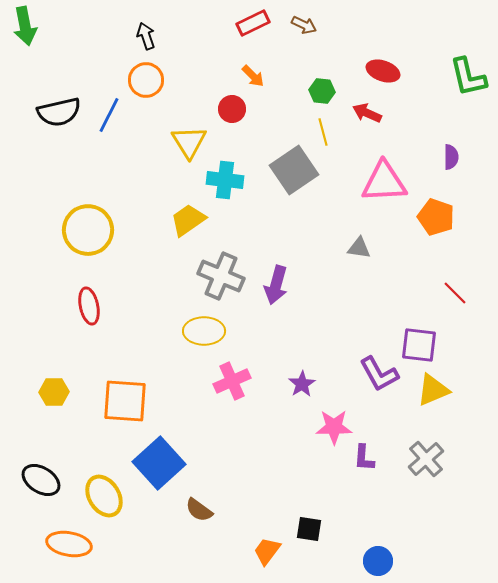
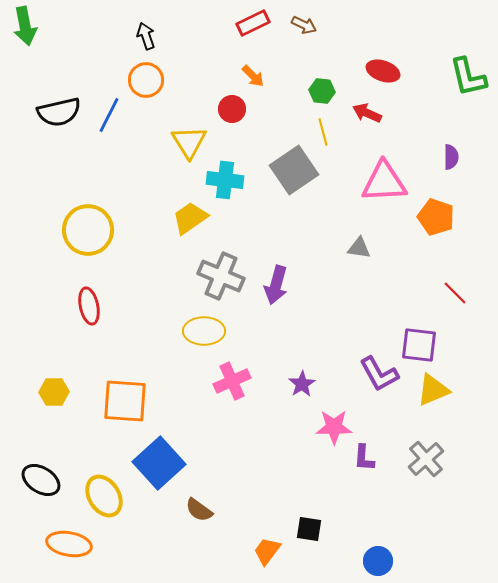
yellow trapezoid at (188, 220): moved 2 px right, 2 px up
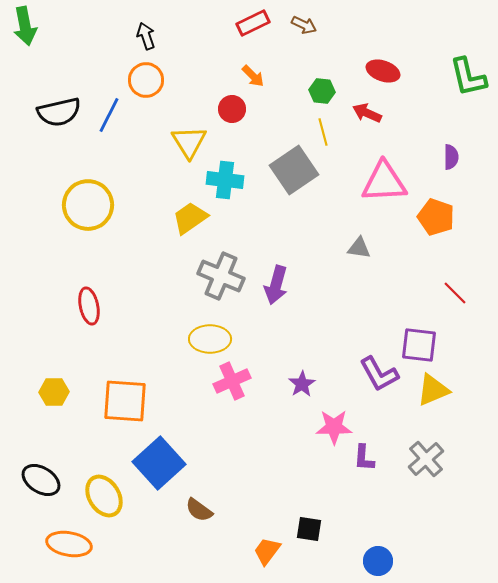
yellow circle at (88, 230): moved 25 px up
yellow ellipse at (204, 331): moved 6 px right, 8 px down
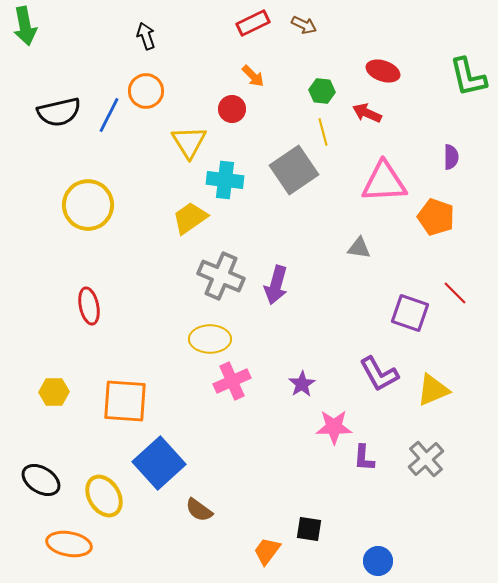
orange circle at (146, 80): moved 11 px down
purple square at (419, 345): moved 9 px left, 32 px up; rotated 12 degrees clockwise
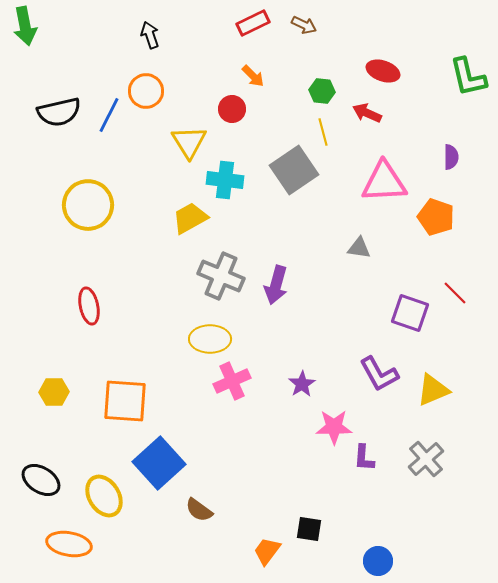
black arrow at (146, 36): moved 4 px right, 1 px up
yellow trapezoid at (190, 218): rotated 6 degrees clockwise
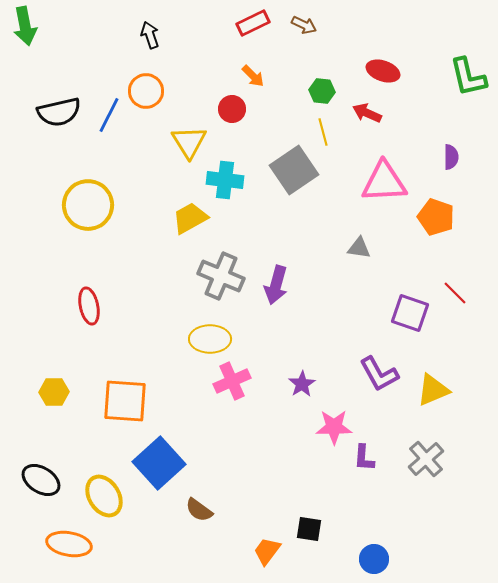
blue circle at (378, 561): moved 4 px left, 2 px up
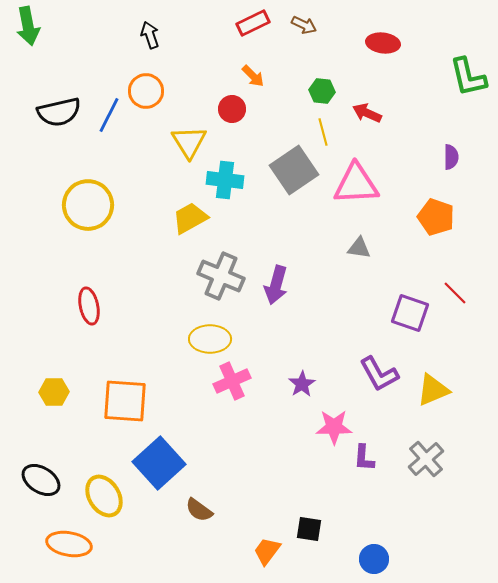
green arrow at (25, 26): moved 3 px right
red ellipse at (383, 71): moved 28 px up; rotated 12 degrees counterclockwise
pink triangle at (384, 182): moved 28 px left, 2 px down
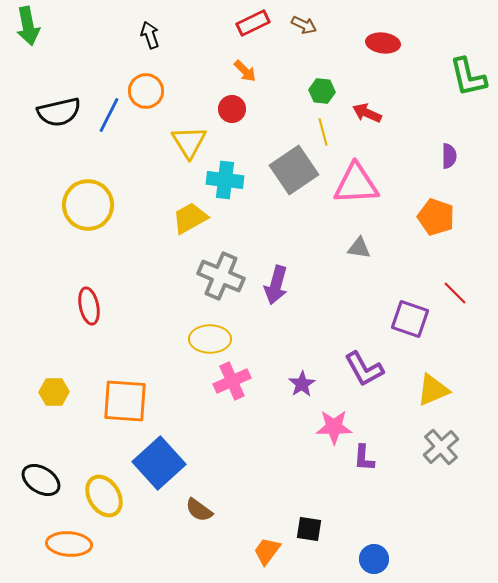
orange arrow at (253, 76): moved 8 px left, 5 px up
purple semicircle at (451, 157): moved 2 px left, 1 px up
purple square at (410, 313): moved 6 px down
purple L-shape at (379, 374): moved 15 px left, 5 px up
gray cross at (426, 459): moved 15 px right, 12 px up
orange ellipse at (69, 544): rotated 6 degrees counterclockwise
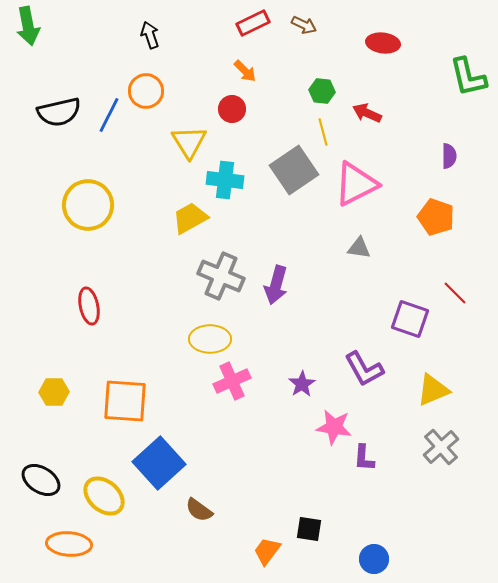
pink triangle at (356, 184): rotated 24 degrees counterclockwise
pink star at (334, 427): rotated 9 degrees clockwise
yellow ellipse at (104, 496): rotated 18 degrees counterclockwise
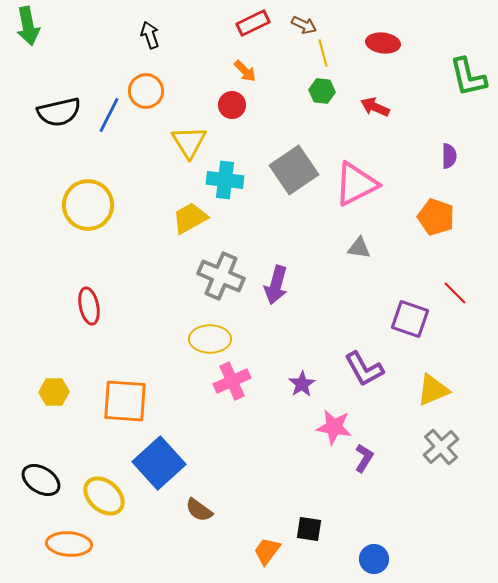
red circle at (232, 109): moved 4 px up
red arrow at (367, 113): moved 8 px right, 6 px up
yellow line at (323, 132): moved 79 px up
purple L-shape at (364, 458): rotated 152 degrees counterclockwise
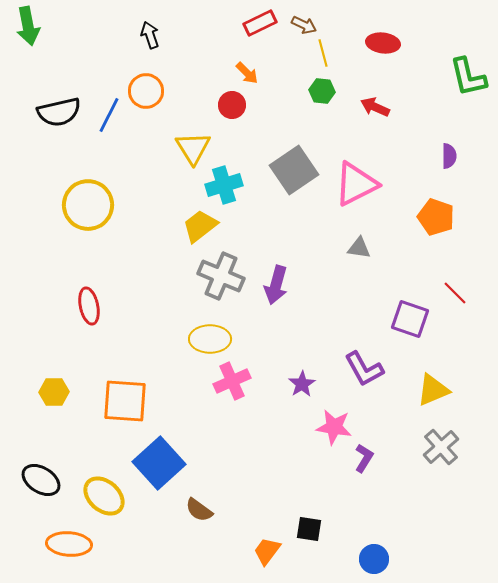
red rectangle at (253, 23): moved 7 px right
orange arrow at (245, 71): moved 2 px right, 2 px down
yellow triangle at (189, 142): moved 4 px right, 6 px down
cyan cross at (225, 180): moved 1 px left, 5 px down; rotated 24 degrees counterclockwise
yellow trapezoid at (190, 218): moved 10 px right, 8 px down; rotated 9 degrees counterclockwise
